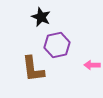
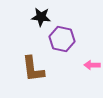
black star: rotated 18 degrees counterclockwise
purple hexagon: moved 5 px right, 6 px up; rotated 25 degrees clockwise
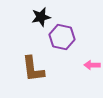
black star: rotated 18 degrees counterclockwise
purple hexagon: moved 2 px up
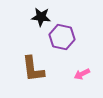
black star: rotated 18 degrees clockwise
pink arrow: moved 10 px left, 9 px down; rotated 28 degrees counterclockwise
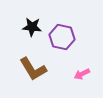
black star: moved 9 px left, 10 px down
brown L-shape: rotated 24 degrees counterclockwise
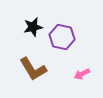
black star: moved 1 px right; rotated 18 degrees counterclockwise
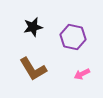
purple hexagon: moved 11 px right
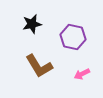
black star: moved 1 px left, 3 px up
brown L-shape: moved 6 px right, 3 px up
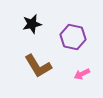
brown L-shape: moved 1 px left
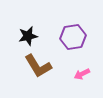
black star: moved 4 px left, 12 px down
purple hexagon: rotated 20 degrees counterclockwise
